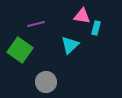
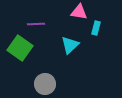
pink triangle: moved 3 px left, 4 px up
purple line: rotated 12 degrees clockwise
green square: moved 2 px up
gray circle: moved 1 px left, 2 px down
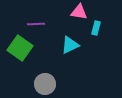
cyan triangle: rotated 18 degrees clockwise
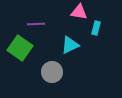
gray circle: moved 7 px right, 12 px up
